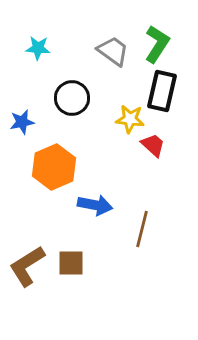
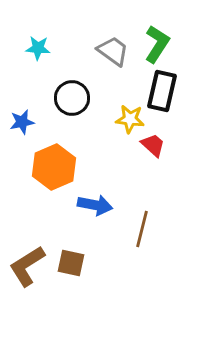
brown square: rotated 12 degrees clockwise
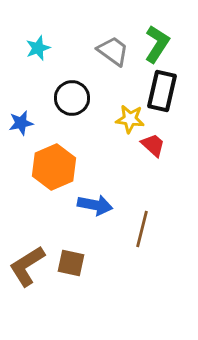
cyan star: rotated 25 degrees counterclockwise
blue star: moved 1 px left, 1 px down
